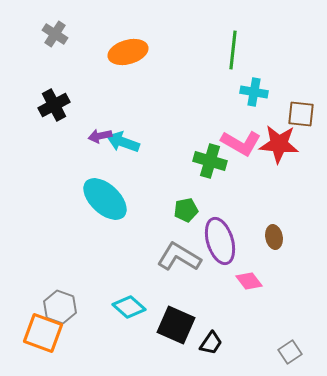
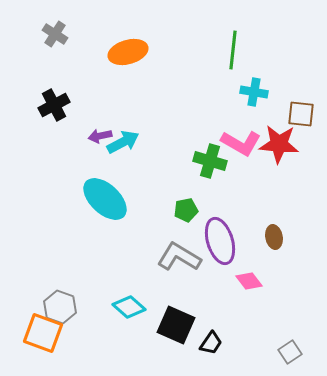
cyan arrow: rotated 132 degrees clockwise
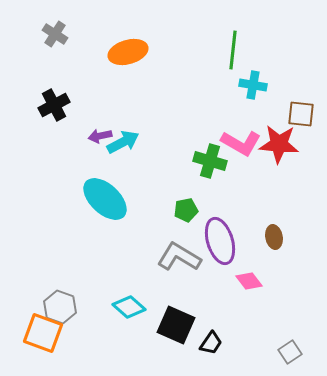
cyan cross: moved 1 px left, 7 px up
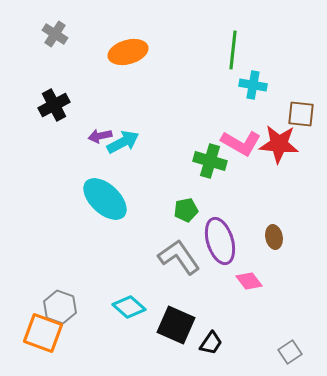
gray L-shape: rotated 24 degrees clockwise
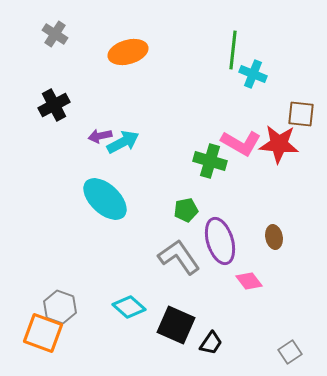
cyan cross: moved 11 px up; rotated 12 degrees clockwise
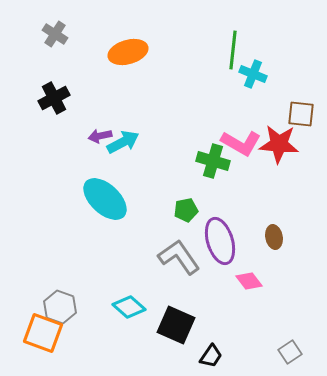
black cross: moved 7 px up
green cross: moved 3 px right
black trapezoid: moved 13 px down
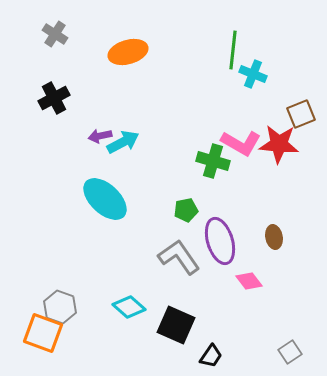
brown square: rotated 28 degrees counterclockwise
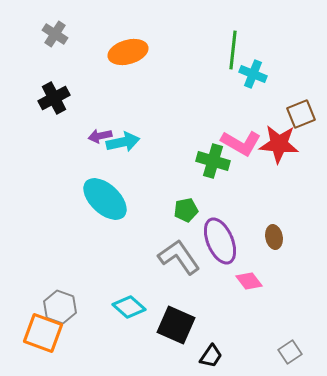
cyan arrow: rotated 16 degrees clockwise
purple ellipse: rotated 6 degrees counterclockwise
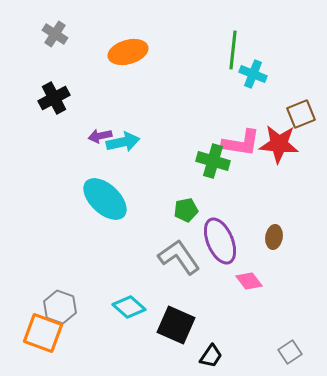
pink L-shape: rotated 21 degrees counterclockwise
brown ellipse: rotated 20 degrees clockwise
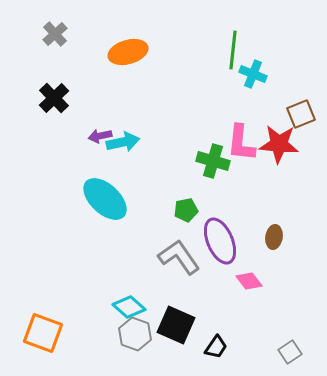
gray cross: rotated 15 degrees clockwise
black cross: rotated 16 degrees counterclockwise
pink L-shape: rotated 87 degrees clockwise
gray hexagon: moved 75 px right, 27 px down
black trapezoid: moved 5 px right, 9 px up
